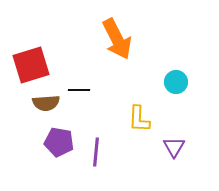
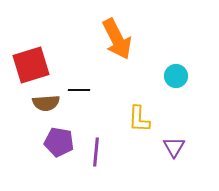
cyan circle: moved 6 px up
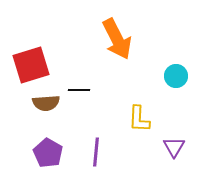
purple pentagon: moved 11 px left, 11 px down; rotated 20 degrees clockwise
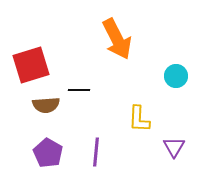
brown semicircle: moved 2 px down
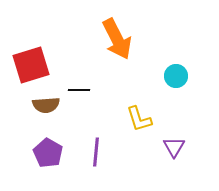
yellow L-shape: rotated 20 degrees counterclockwise
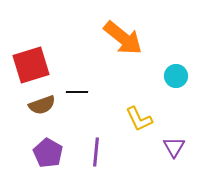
orange arrow: moved 6 px right, 1 px up; rotated 24 degrees counterclockwise
black line: moved 2 px left, 2 px down
brown semicircle: moved 4 px left; rotated 16 degrees counterclockwise
yellow L-shape: rotated 8 degrees counterclockwise
